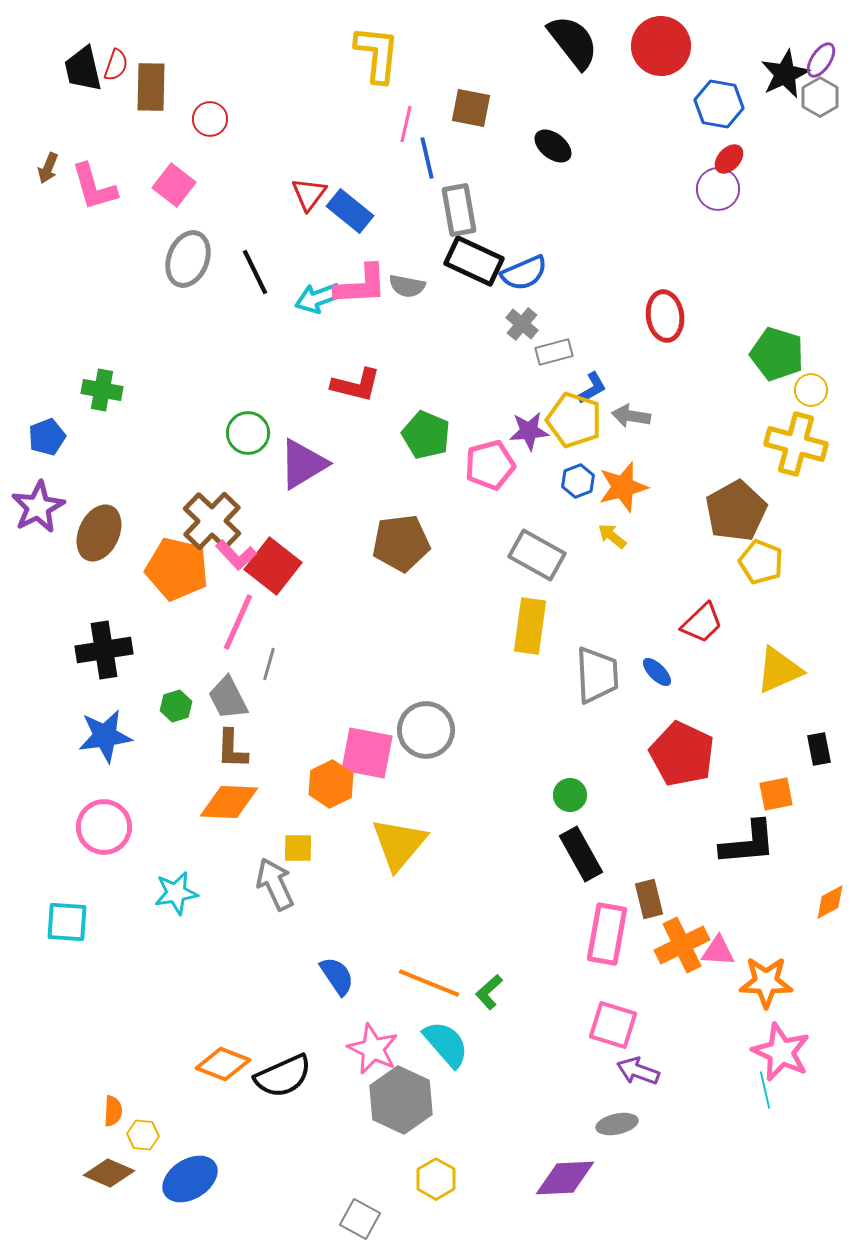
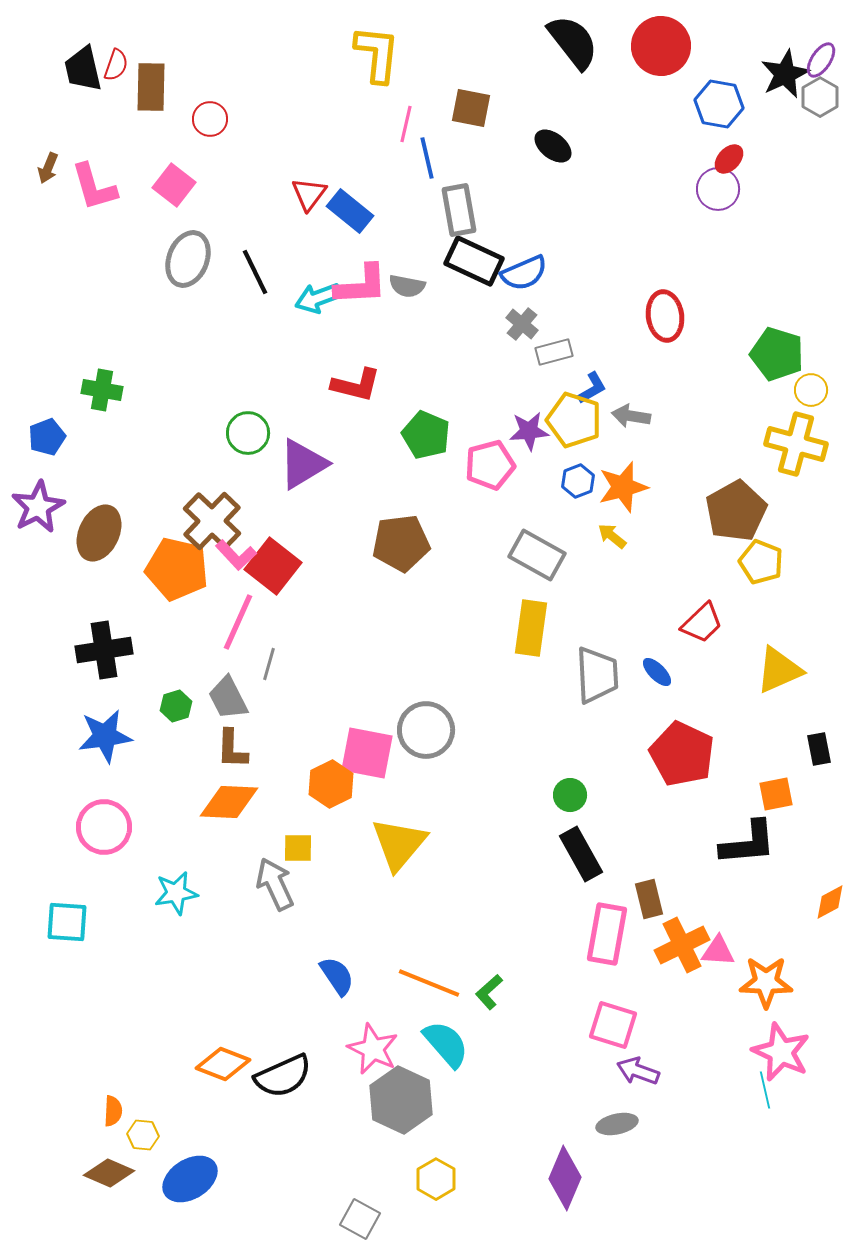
yellow rectangle at (530, 626): moved 1 px right, 2 px down
purple diamond at (565, 1178): rotated 64 degrees counterclockwise
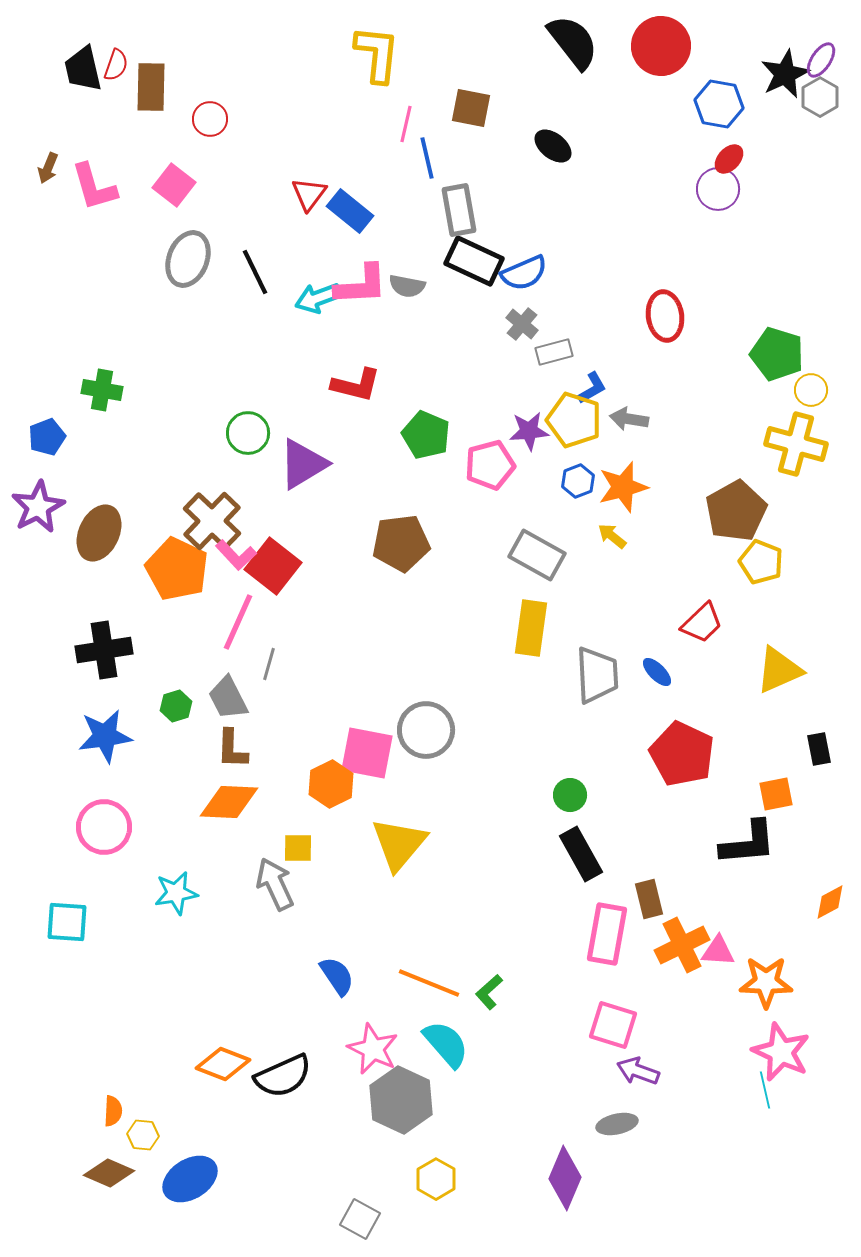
gray arrow at (631, 416): moved 2 px left, 3 px down
orange pentagon at (177, 569): rotated 12 degrees clockwise
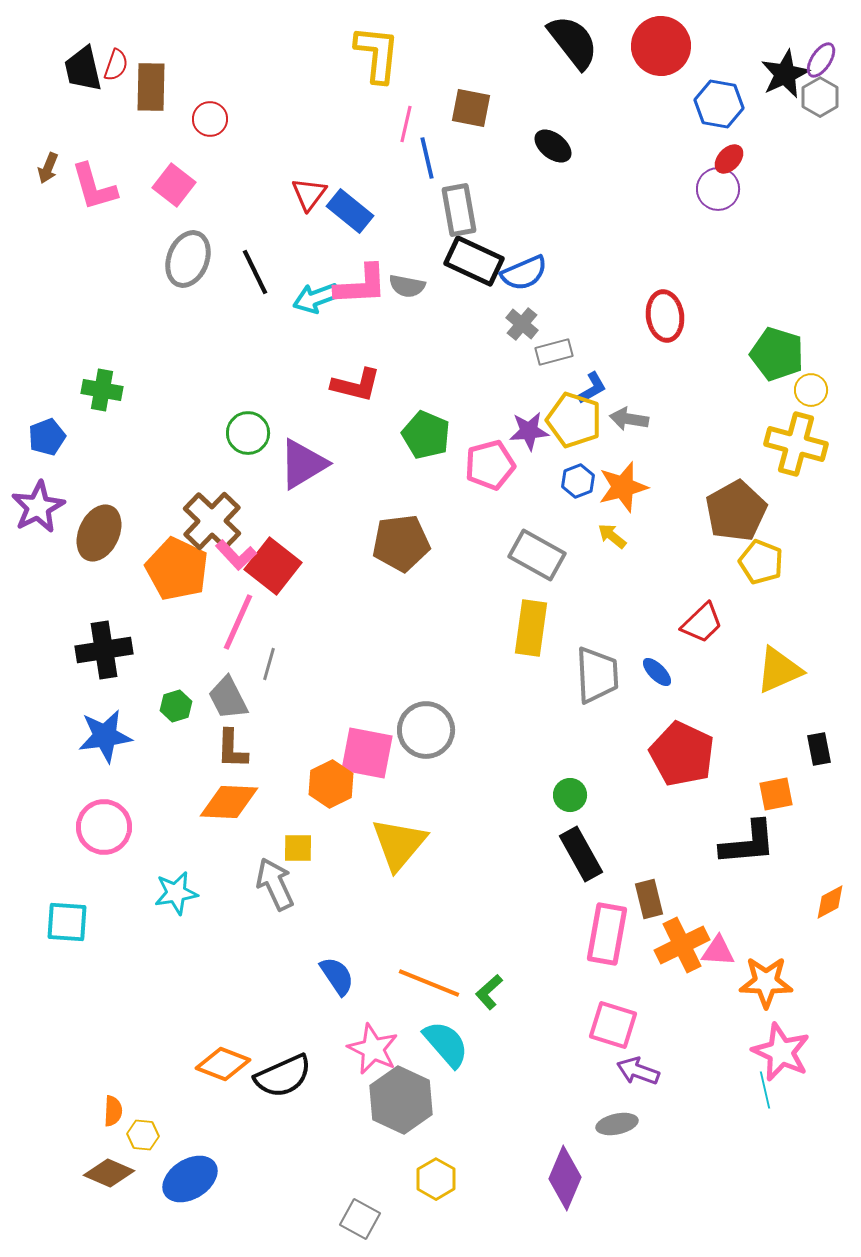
cyan arrow at (318, 298): moved 2 px left
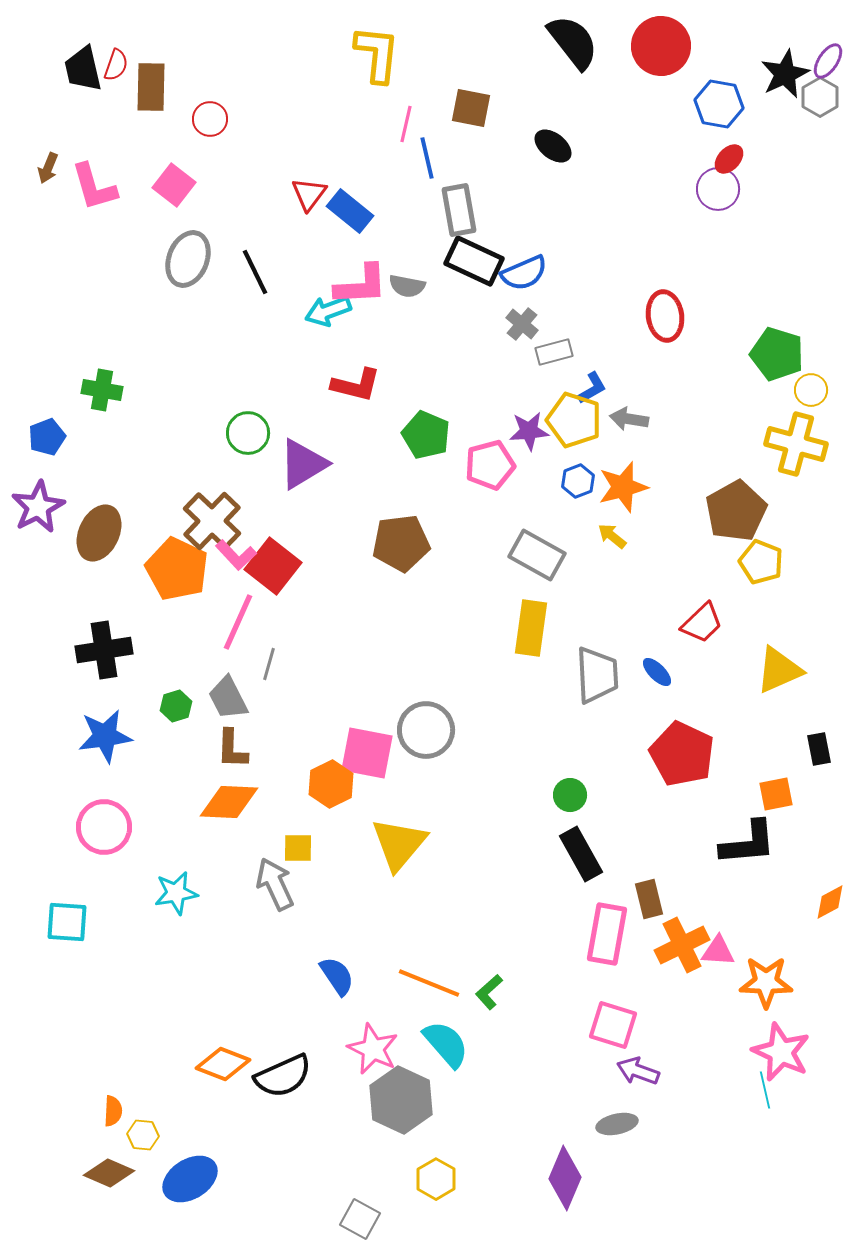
purple ellipse at (821, 60): moved 7 px right, 1 px down
cyan arrow at (316, 298): moved 12 px right, 13 px down
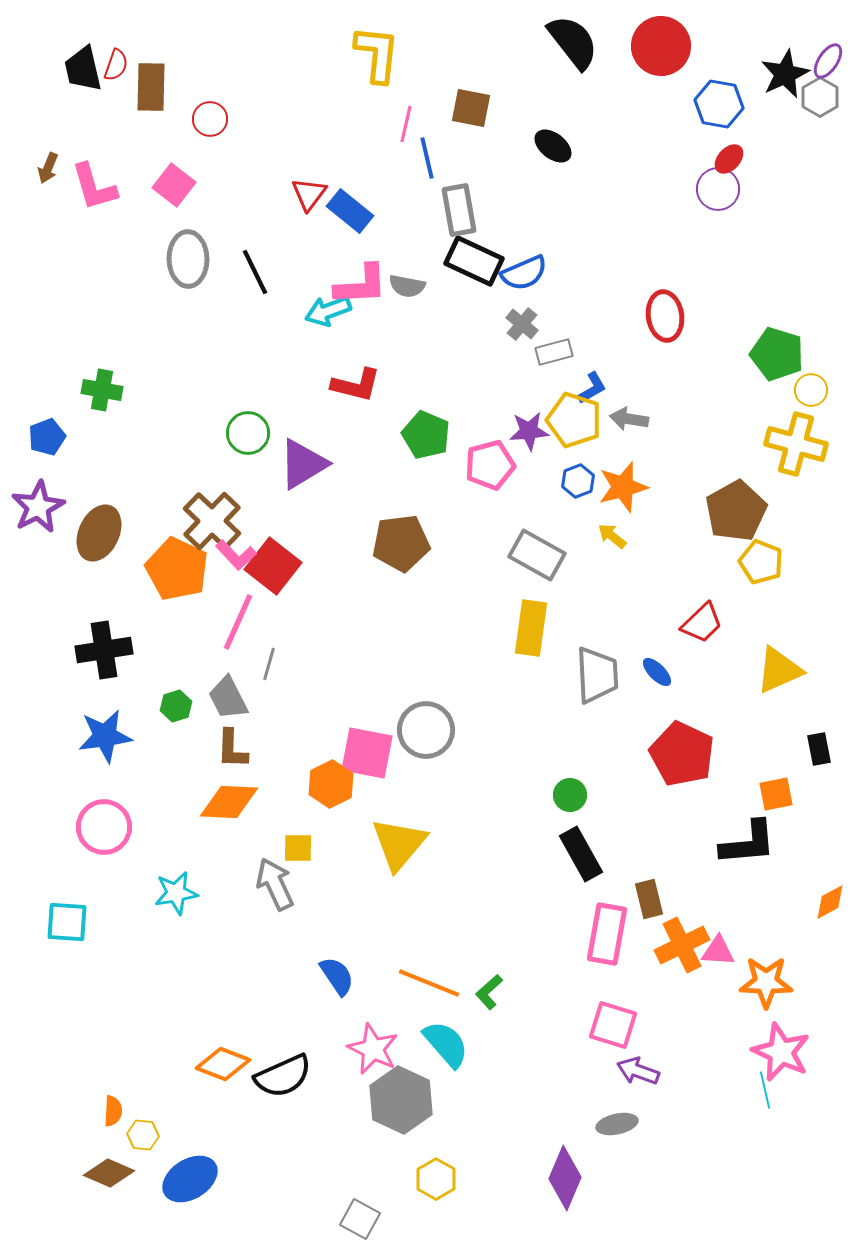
gray ellipse at (188, 259): rotated 22 degrees counterclockwise
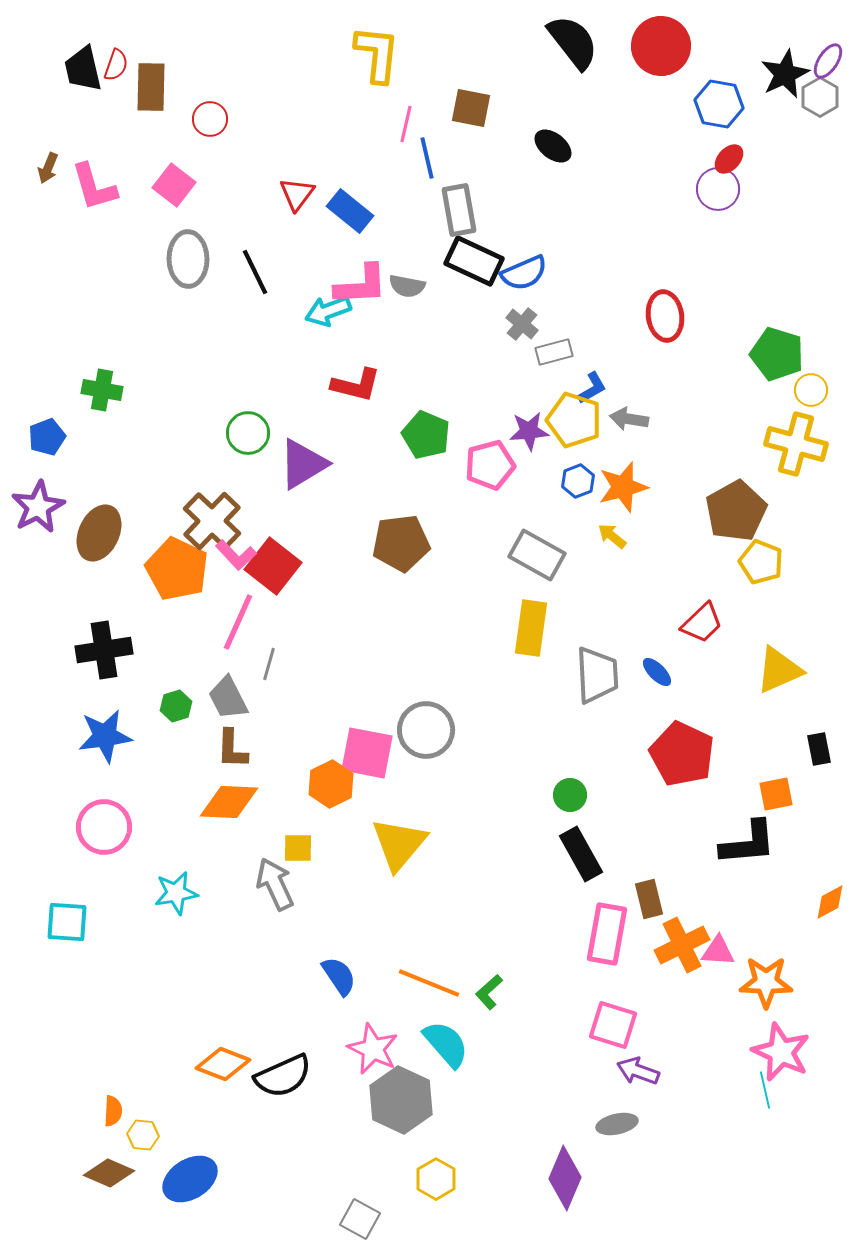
red triangle at (309, 194): moved 12 px left
blue semicircle at (337, 976): moved 2 px right
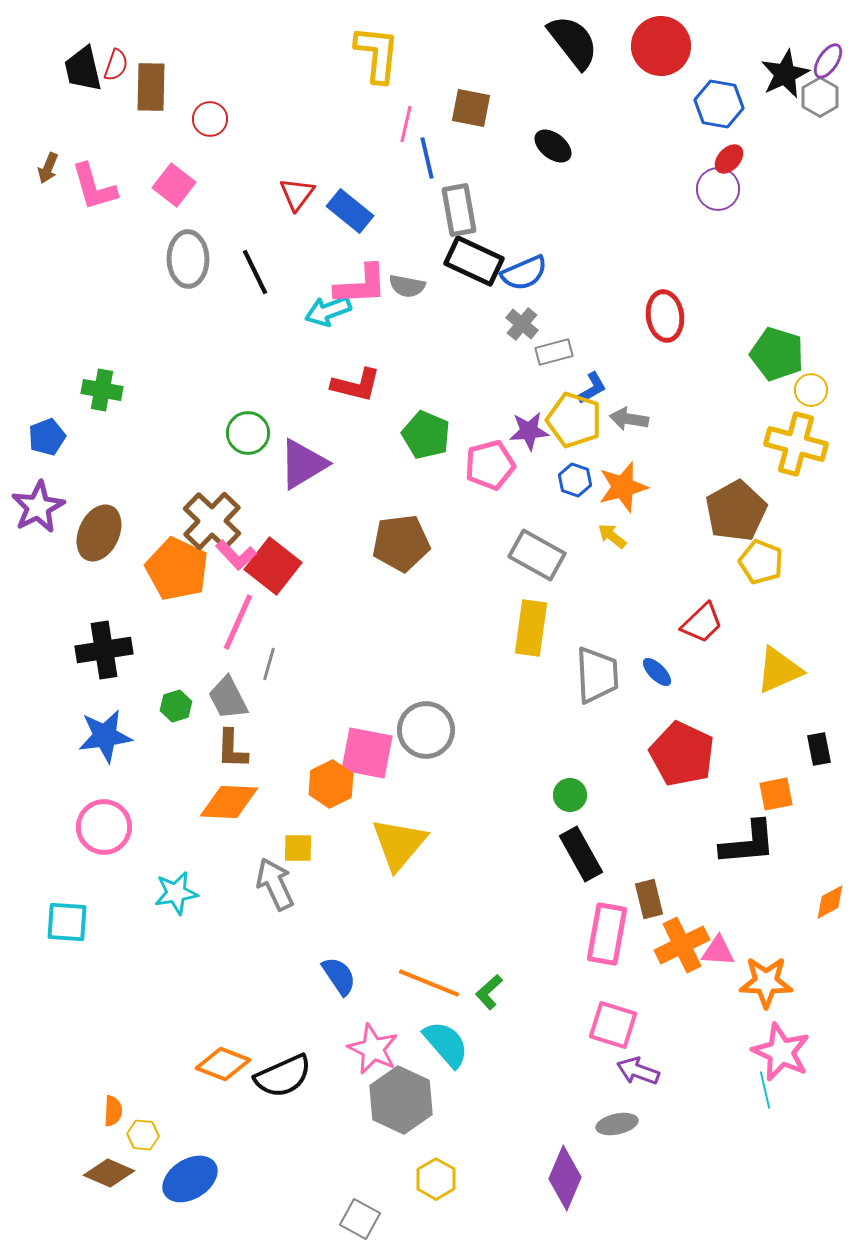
blue hexagon at (578, 481): moved 3 px left, 1 px up; rotated 20 degrees counterclockwise
